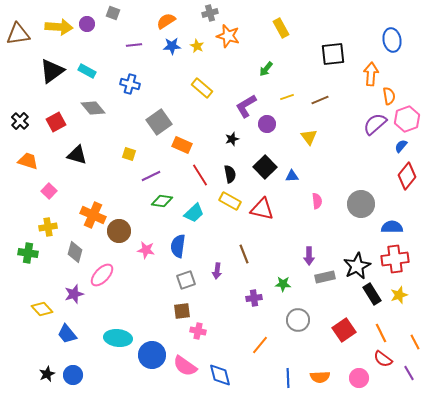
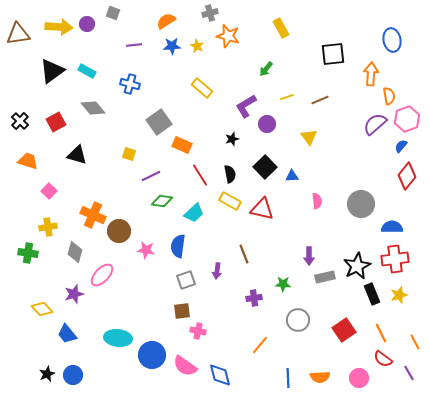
black rectangle at (372, 294): rotated 10 degrees clockwise
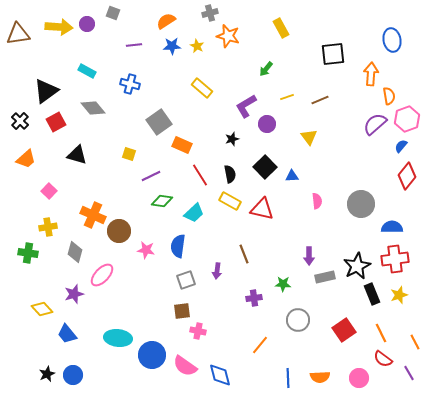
black triangle at (52, 71): moved 6 px left, 20 px down
orange trapezoid at (28, 161): moved 2 px left, 2 px up; rotated 120 degrees clockwise
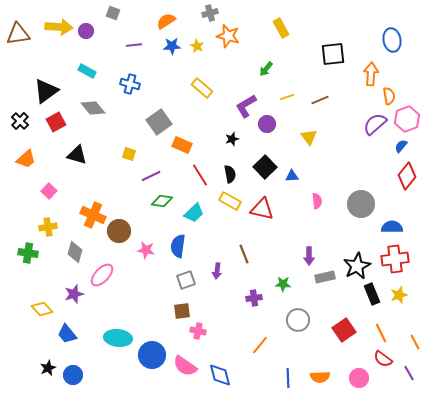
purple circle at (87, 24): moved 1 px left, 7 px down
black star at (47, 374): moved 1 px right, 6 px up
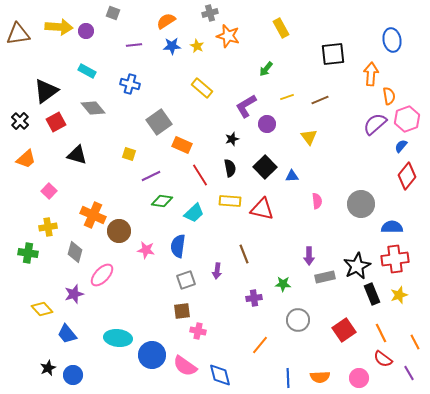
black semicircle at (230, 174): moved 6 px up
yellow rectangle at (230, 201): rotated 25 degrees counterclockwise
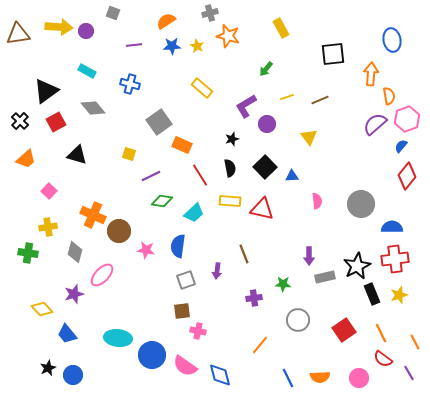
blue line at (288, 378): rotated 24 degrees counterclockwise
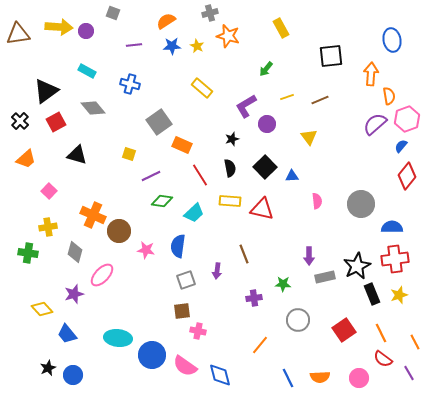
black square at (333, 54): moved 2 px left, 2 px down
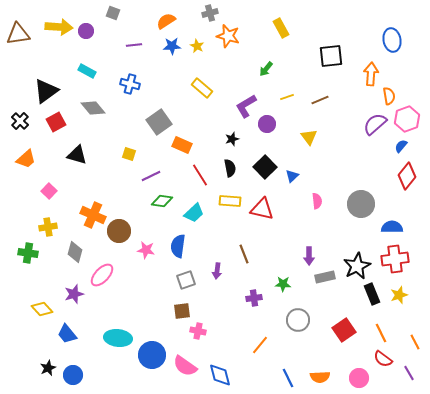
blue triangle at (292, 176): rotated 40 degrees counterclockwise
